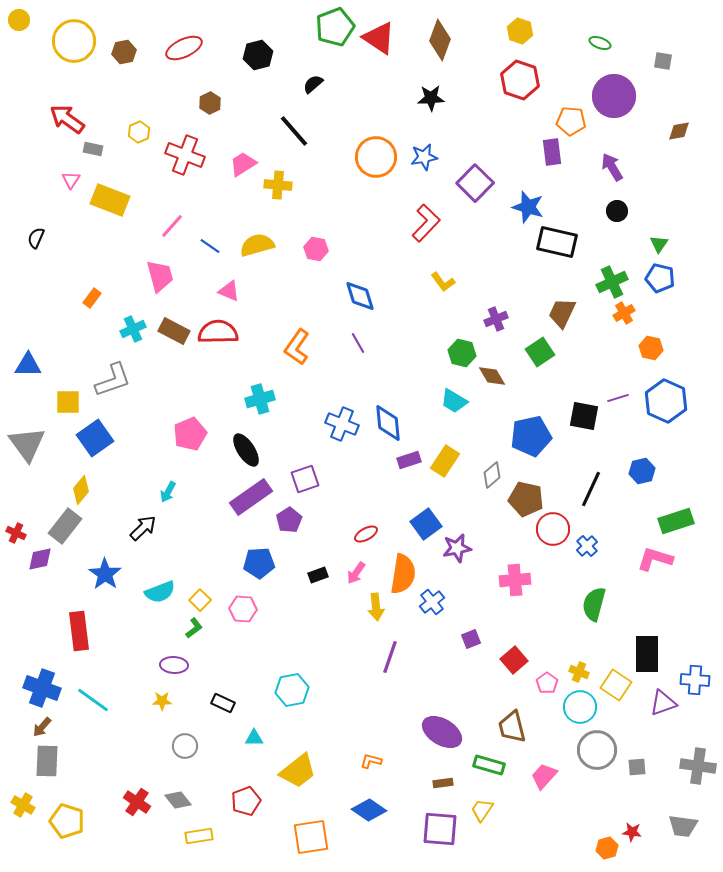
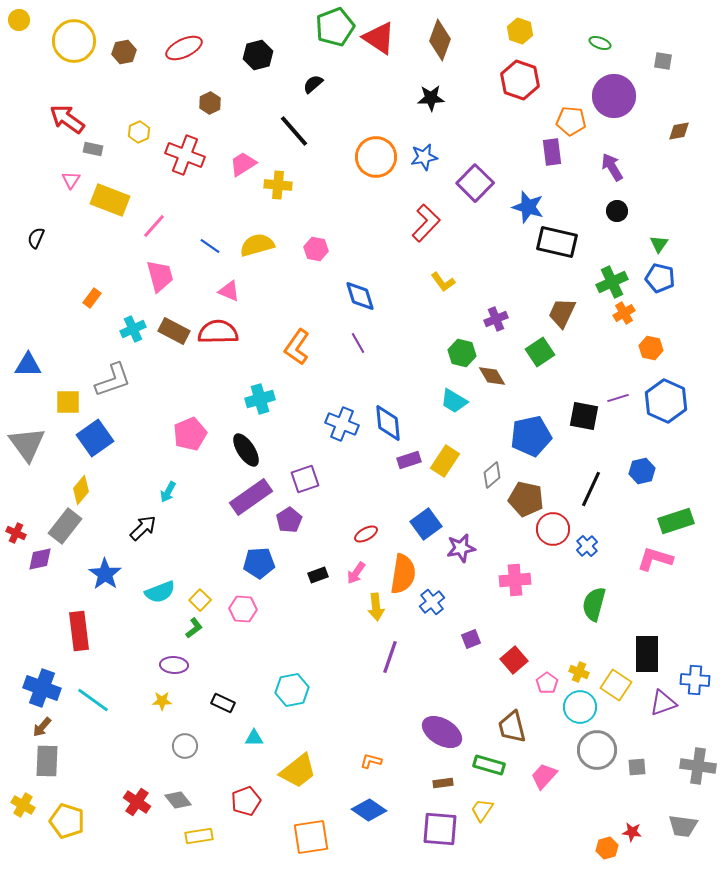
pink line at (172, 226): moved 18 px left
purple star at (457, 548): moved 4 px right
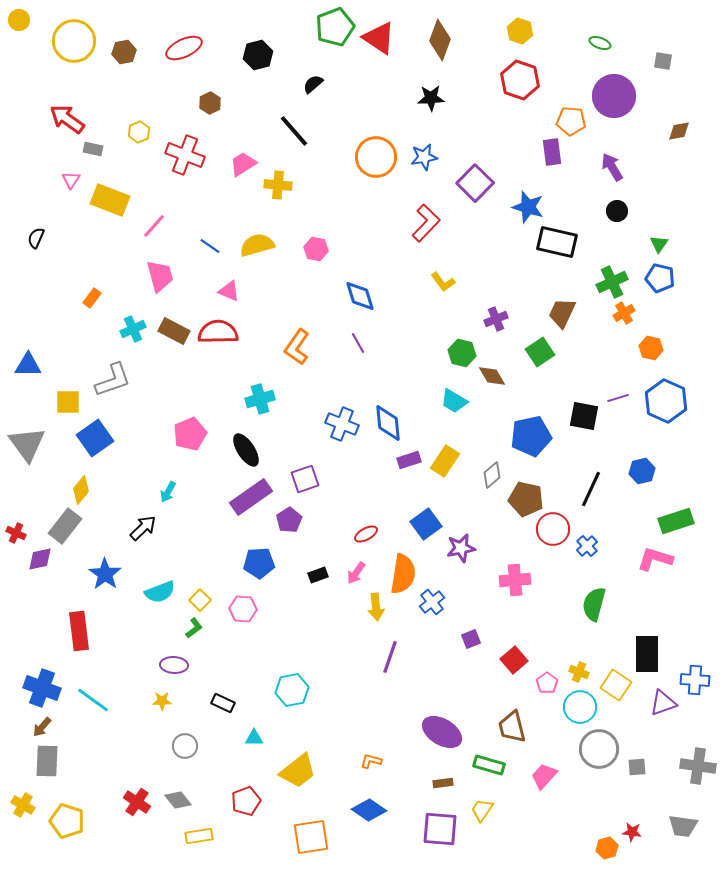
gray circle at (597, 750): moved 2 px right, 1 px up
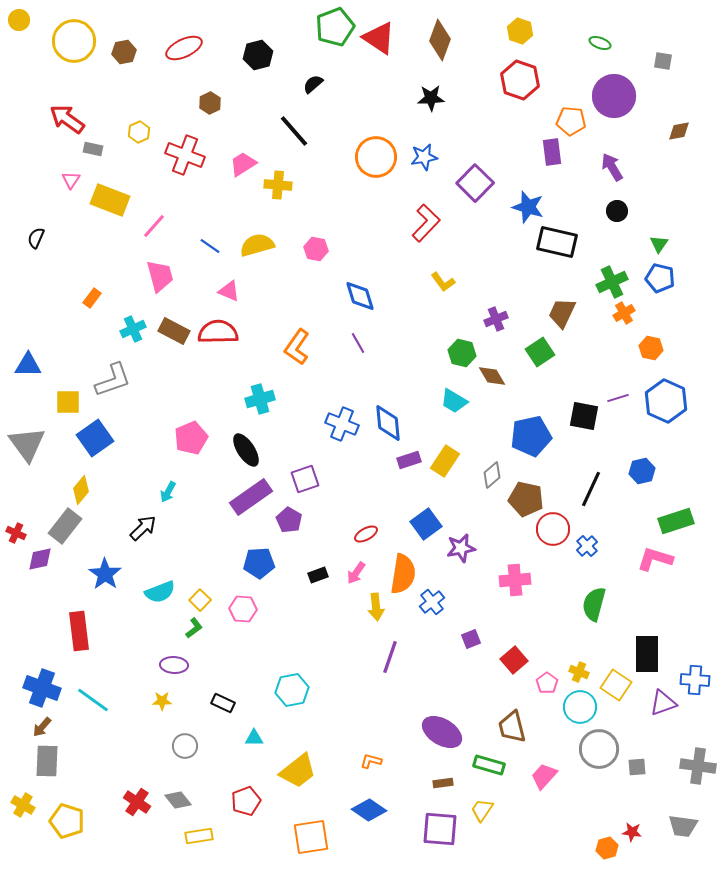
pink pentagon at (190, 434): moved 1 px right, 4 px down
purple pentagon at (289, 520): rotated 10 degrees counterclockwise
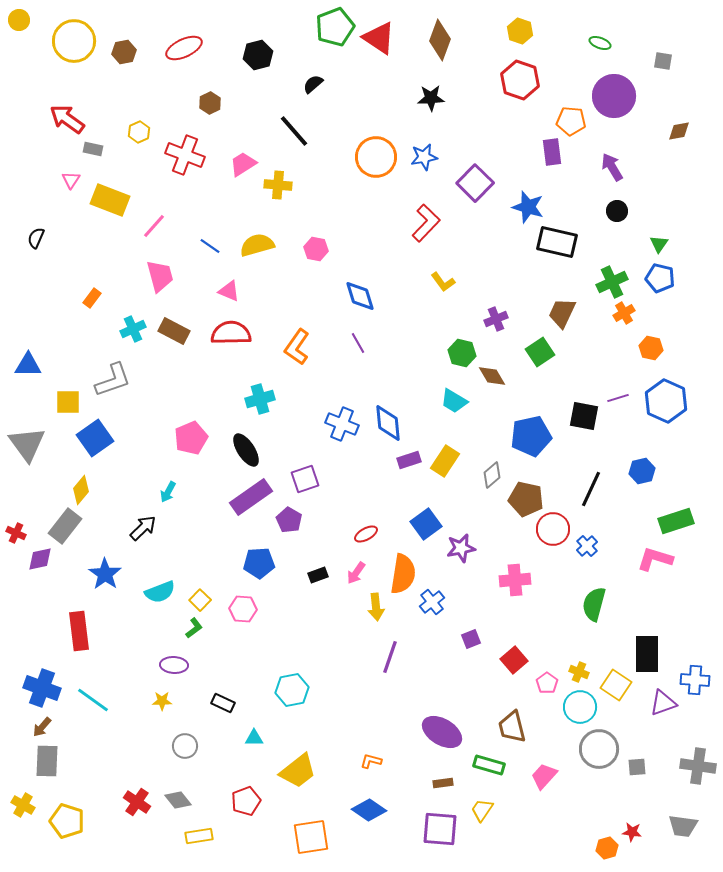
red semicircle at (218, 332): moved 13 px right, 1 px down
